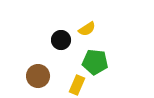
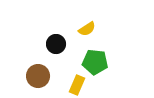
black circle: moved 5 px left, 4 px down
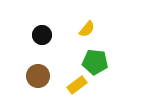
yellow semicircle: rotated 18 degrees counterclockwise
black circle: moved 14 px left, 9 px up
yellow rectangle: rotated 30 degrees clockwise
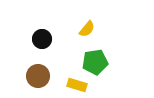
black circle: moved 4 px down
green pentagon: rotated 15 degrees counterclockwise
yellow rectangle: rotated 54 degrees clockwise
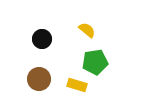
yellow semicircle: moved 1 px down; rotated 90 degrees counterclockwise
brown circle: moved 1 px right, 3 px down
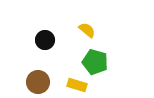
black circle: moved 3 px right, 1 px down
green pentagon: rotated 25 degrees clockwise
brown circle: moved 1 px left, 3 px down
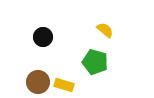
yellow semicircle: moved 18 px right
black circle: moved 2 px left, 3 px up
yellow rectangle: moved 13 px left
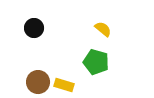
yellow semicircle: moved 2 px left, 1 px up
black circle: moved 9 px left, 9 px up
green pentagon: moved 1 px right
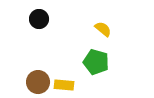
black circle: moved 5 px right, 9 px up
yellow rectangle: rotated 12 degrees counterclockwise
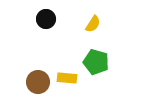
black circle: moved 7 px right
yellow semicircle: moved 10 px left, 5 px up; rotated 84 degrees clockwise
yellow rectangle: moved 3 px right, 7 px up
